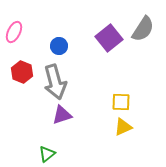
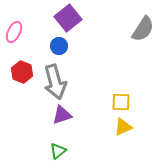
purple square: moved 41 px left, 20 px up
green triangle: moved 11 px right, 3 px up
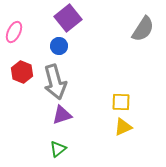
green triangle: moved 2 px up
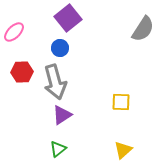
pink ellipse: rotated 20 degrees clockwise
blue circle: moved 1 px right, 2 px down
red hexagon: rotated 25 degrees counterclockwise
purple triangle: rotated 15 degrees counterclockwise
yellow triangle: moved 23 px down; rotated 18 degrees counterclockwise
